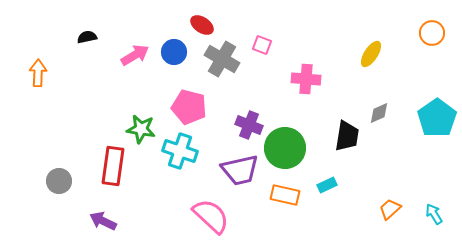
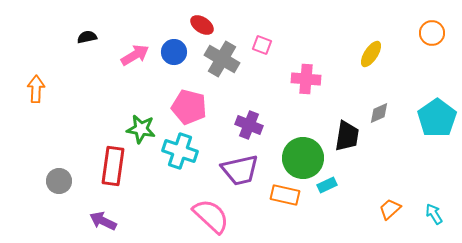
orange arrow: moved 2 px left, 16 px down
green circle: moved 18 px right, 10 px down
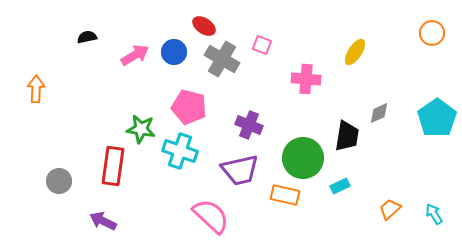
red ellipse: moved 2 px right, 1 px down
yellow ellipse: moved 16 px left, 2 px up
cyan rectangle: moved 13 px right, 1 px down
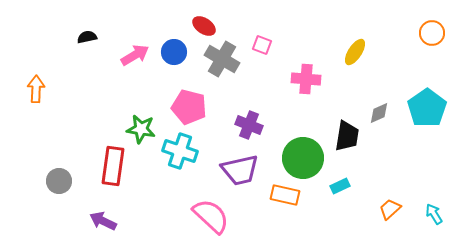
cyan pentagon: moved 10 px left, 10 px up
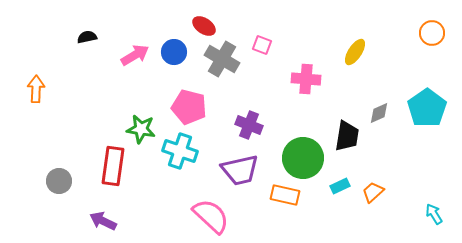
orange trapezoid: moved 17 px left, 17 px up
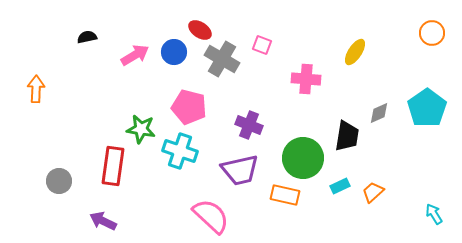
red ellipse: moved 4 px left, 4 px down
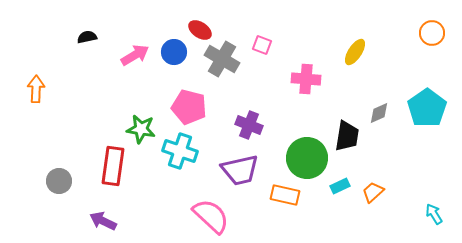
green circle: moved 4 px right
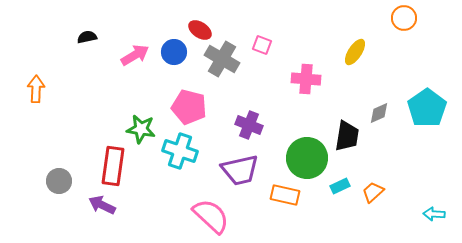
orange circle: moved 28 px left, 15 px up
cyan arrow: rotated 55 degrees counterclockwise
purple arrow: moved 1 px left, 16 px up
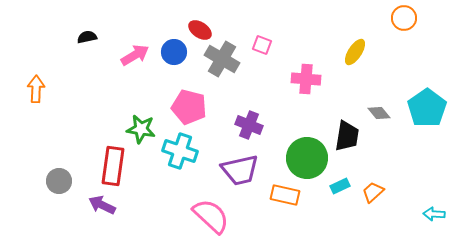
gray diamond: rotated 75 degrees clockwise
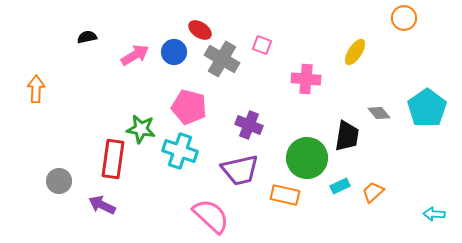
red rectangle: moved 7 px up
